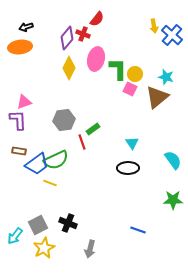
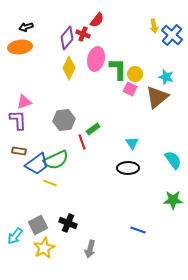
red semicircle: moved 1 px down
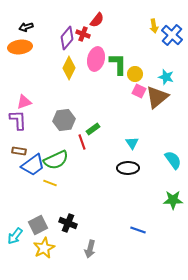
green L-shape: moved 5 px up
pink square: moved 9 px right, 2 px down
blue trapezoid: moved 4 px left, 1 px down
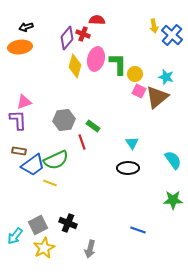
red semicircle: rotated 126 degrees counterclockwise
yellow diamond: moved 6 px right, 2 px up; rotated 10 degrees counterclockwise
green rectangle: moved 3 px up; rotated 72 degrees clockwise
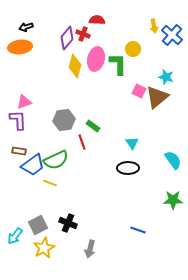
yellow circle: moved 2 px left, 25 px up
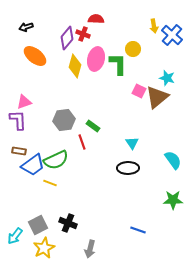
red semicircle: moved 1 px left, 1 px up
orange ellipse: moved 15 px right, 9 px down; rotated 45 degrees clockwise
cyan star: moved 1 px right, 1 px down
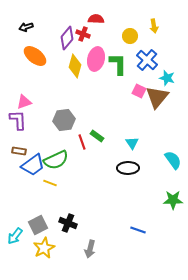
blue cross: moved 25 px left, 25 px down
yellow circle: moved 3 px left, 13 px up
brown triangle: rotated 10 degrees counterclockwise
green rectangle: moved 4 px right, 10 px down
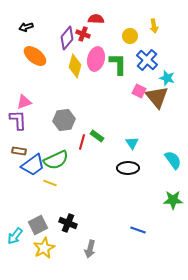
brown triangle: rotated 20 degrees counterclockwise
red line: rotated 35 degrees clockwise
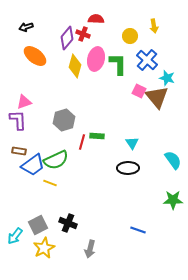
gray hexagon: rotated 10 degrees counterclockwise
green rectangle: rotated 32 degrees counterclockwise
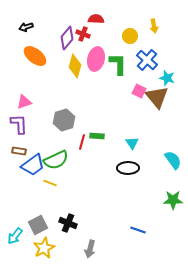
purple L-shape: moved 1 px right, 4 px down
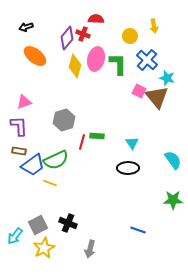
purple L-shape: moved 2 px down
